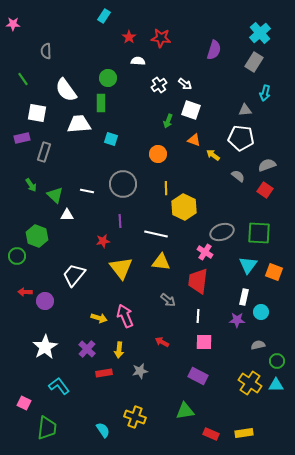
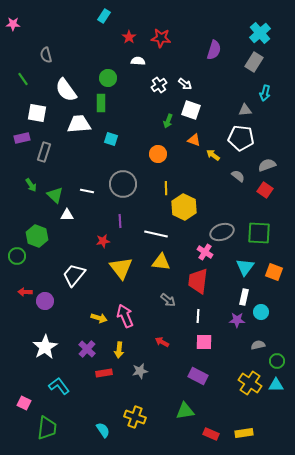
gray semicircle at (46, 51): moved 4 px down; rotated 14 degrees counterclockwise
cyan triangle at (248, 265): moved 3 px left, 2 px down
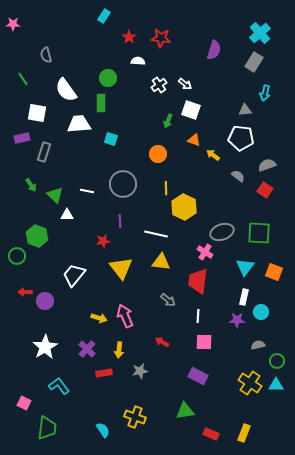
yellow rectangle at (244, 433): rotated 60 degrees counterclockwise
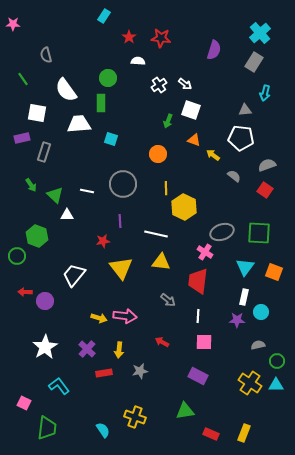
gray semicircle at (238, 176): moved 4 px left
pink arrow at (125, 316): rotated 120 degrees clockwise
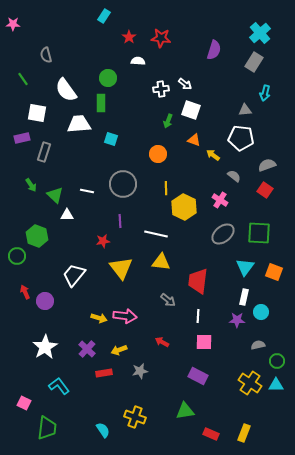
white cross at (159, 85): moved 2 px right, 4 px down; rotated 28 degrees clockwise
gray ellipse at (222, 232): moved 1 px right, 2 px down; rotated 20 degrees counterclockwise
pink cross at (205, 252): moved 15 px right, 52 px up
red arrow at (25, 292): rotated 64 degrees clockwise
yellow arrow at (119, 350): rotated 63 degrees clockwise
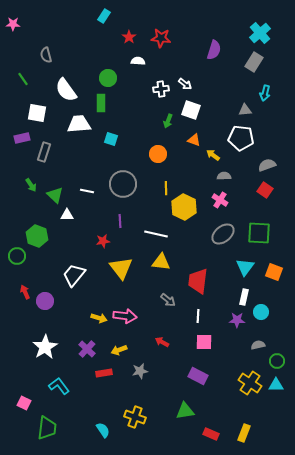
gray semicircle at (234, 176): moved 10 px left; rotated 40 degrees counterclockwise
